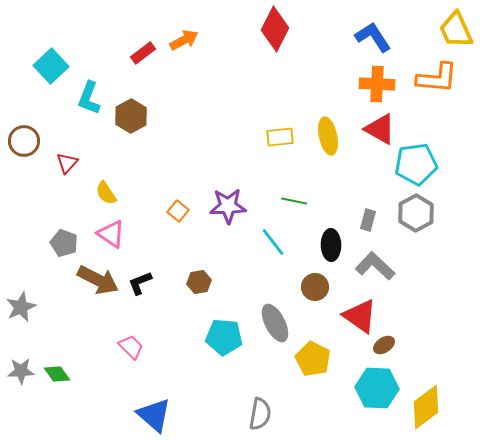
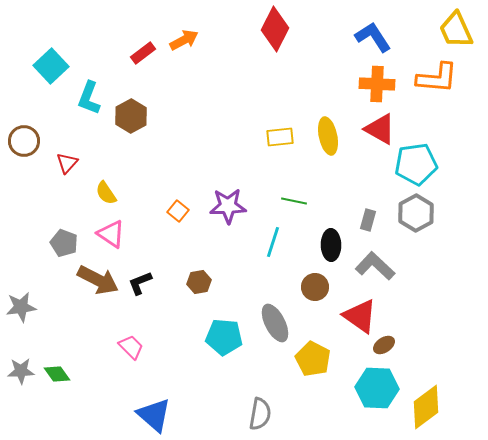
cyan line at (273, 242): rotated 56 degrees clockwise
gray star at (21, 307): rotated 16 degrees clockwise
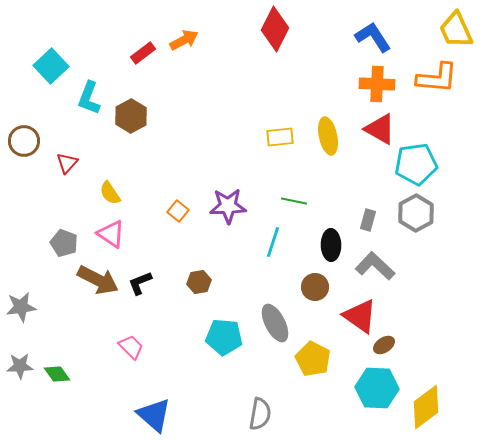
yellow semicircle at (106, 193): moved 4 px right
gray star at (21, 371): moved 1 px left, 5 px up
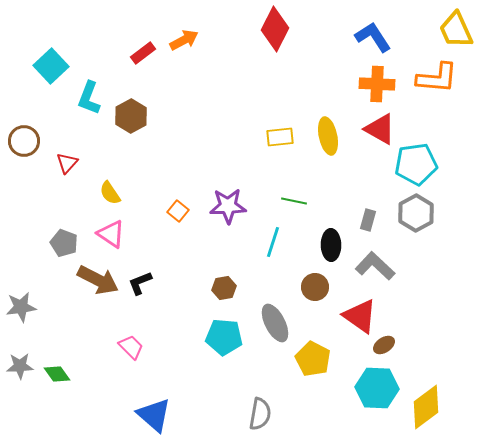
brown hexagon at (199, 282): moved 25 px right, 6 px down
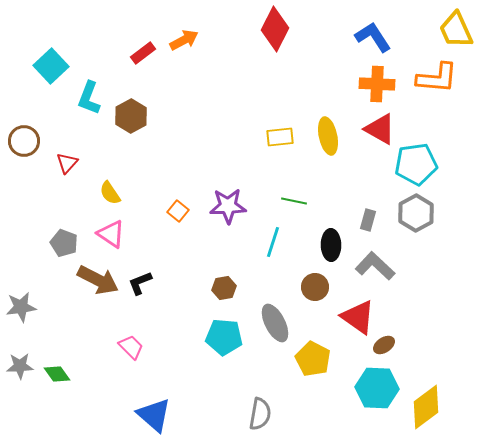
red triangle at (360, 316): moved 2 px left, 1 px down
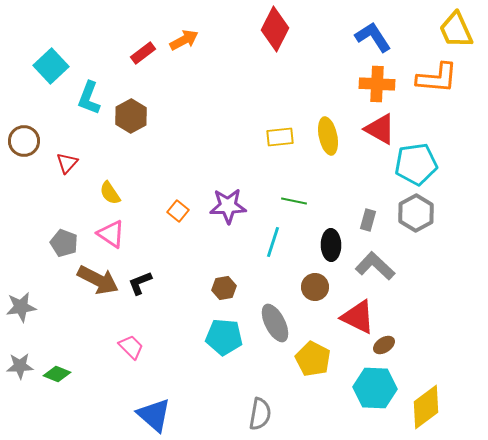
red triangle at (358, 317): rotated 9 degrees counterclockwise
green diamond at (57, 374): rotated 32 degrees counterclockwise
cyan hexagon at (377, 388): moved 2 px left
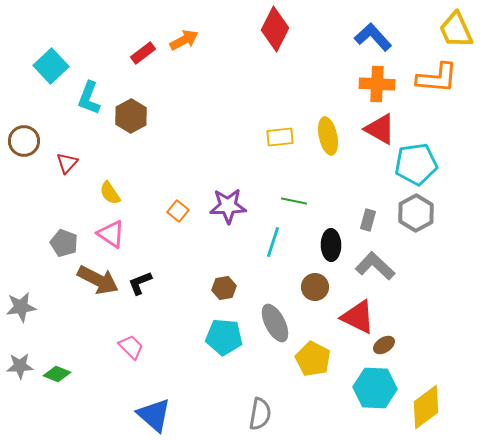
blue L-shape at (373, 37): rotated 9 degrees counterclockwise
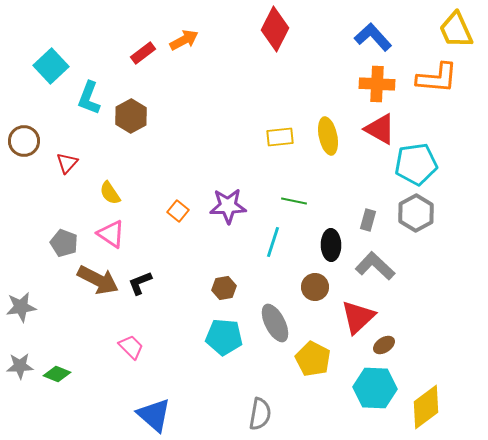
red triangle at (358, 317): rotated 51 degrees clockwise
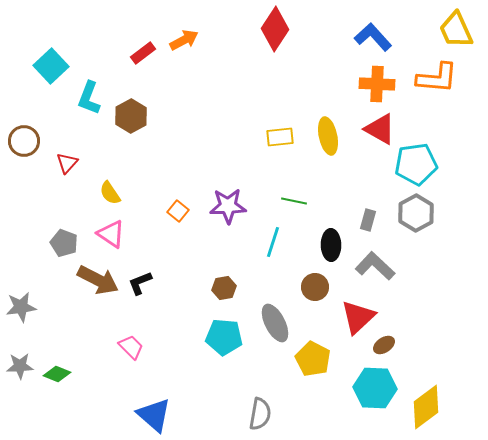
red diamond at (275, 29): rotated 6 degrees clockwise
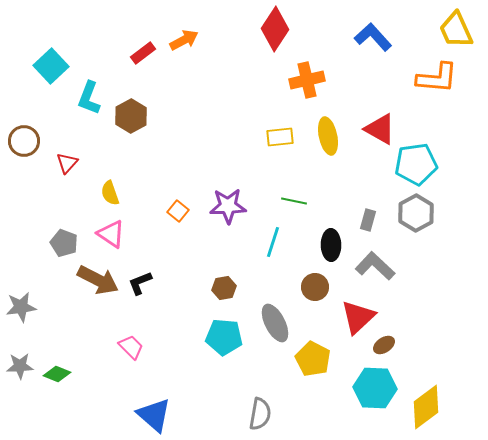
orange cross at (377, 84): moved 70 px left, 4 px up; rotated 16 degrees counterclockwise
yellow semicircle at (110, 193): rotated 15 degrees clockwise
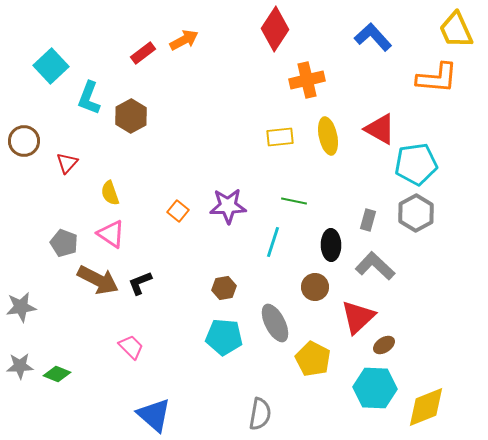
yellow diamond at (426, 407): rotated 15 degrees clockwise
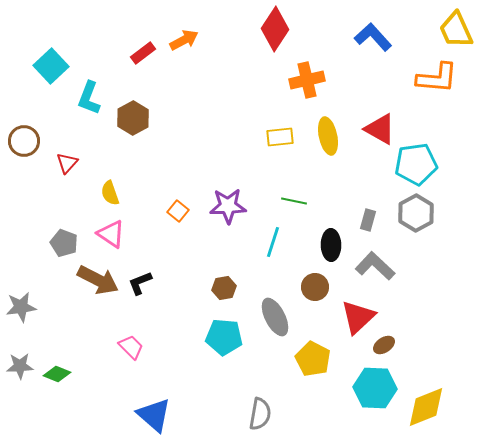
brown hexagon at (131, 116): moved 2 px right, 2 px down
gray ellipse at (275, 323): moved 6 px up
